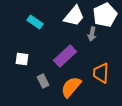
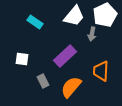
orange trapezoid: moved 2 px up
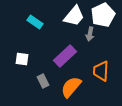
white pentagon: moved 2 px left
gray arrow: moved 2 px left
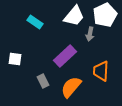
white pentagon: moved 2 px right
white square: moved 7 px left
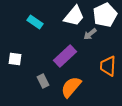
gray arrow: rotated 40 degrees clockwise
orange trapezoid: moved 7 px right, 5 px up
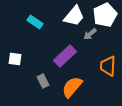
orange semicircle: moved 1 px right
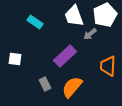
white trapezoid: rotated 120 degrees clockwise
gray rectangle: moved 2 px right, 3 px down
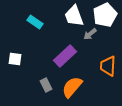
gray rectangle: moved 1 px right, 1 px down
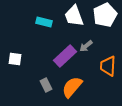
cyan rectangle: moved 9 px right; rotated 21 degrees counterclockwise
gray arrow: moved 4 px left, 12 px down
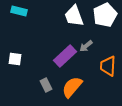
cyan rectangle: moved 25 px left, 11 px up
